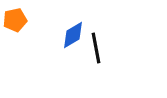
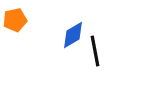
black line: moved 1 px left, 3 px down
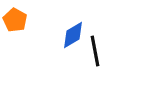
orange pentagon: rotated 30 degrees counterclockwise
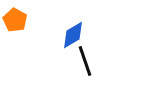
black line: moved 10 px left, 10 px down; rotated 8 degrees counterclockwise
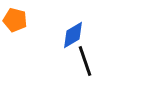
orange pentagon: rotated 15 degrees counterclockwise
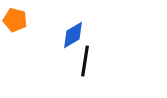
black line: rotated 28 degrees clockwise
